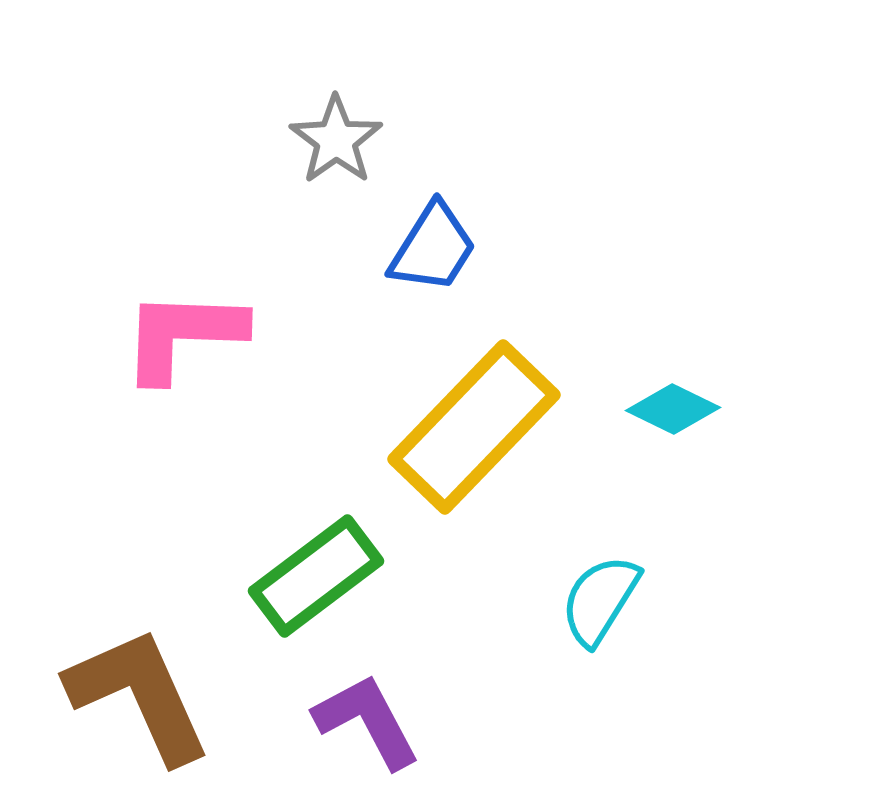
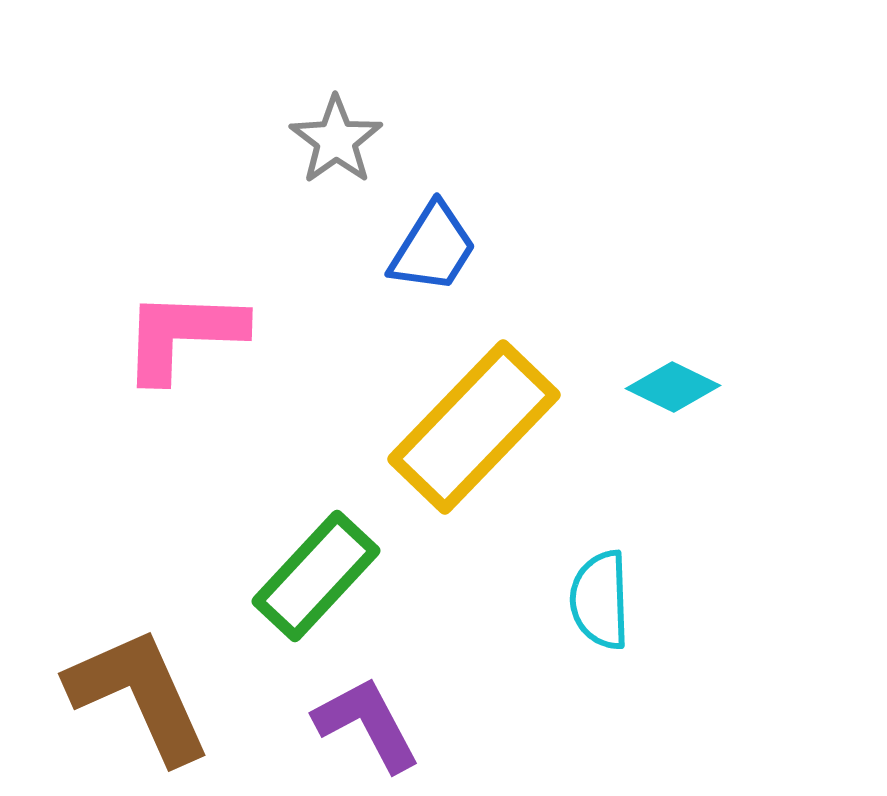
cyan diamond: moved 22 px up
green rectangle: rotated 10 degrees counterclockwise
cyan semicircle: rotated 34 degrees counterclockwise
purple L-shape: moved 3 px down
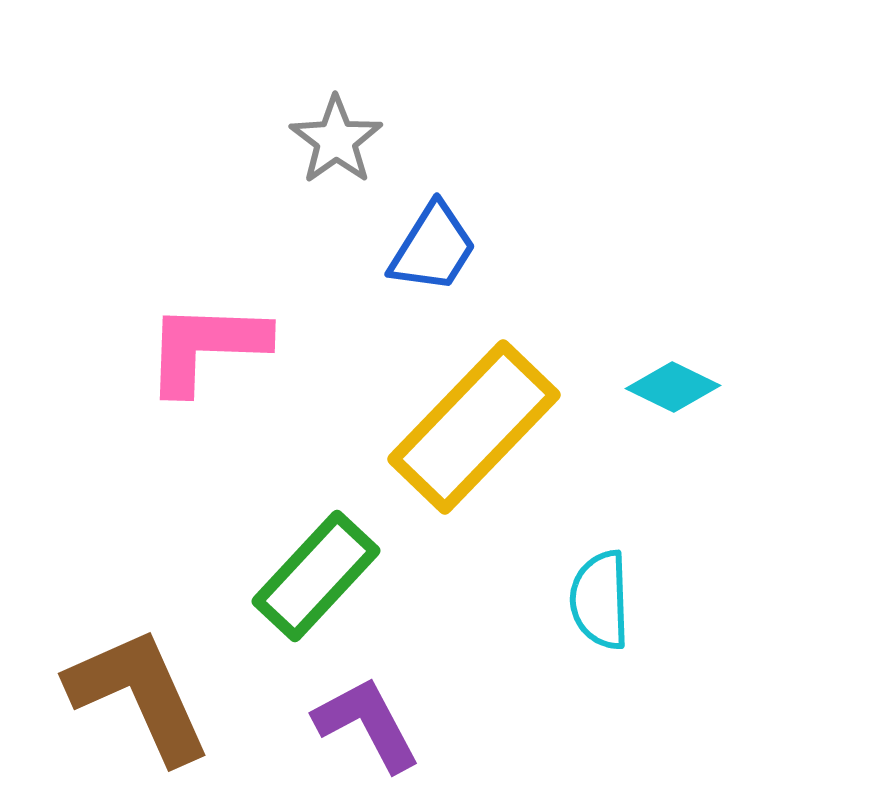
pink L-shape: moved 23 px right, 12 px down
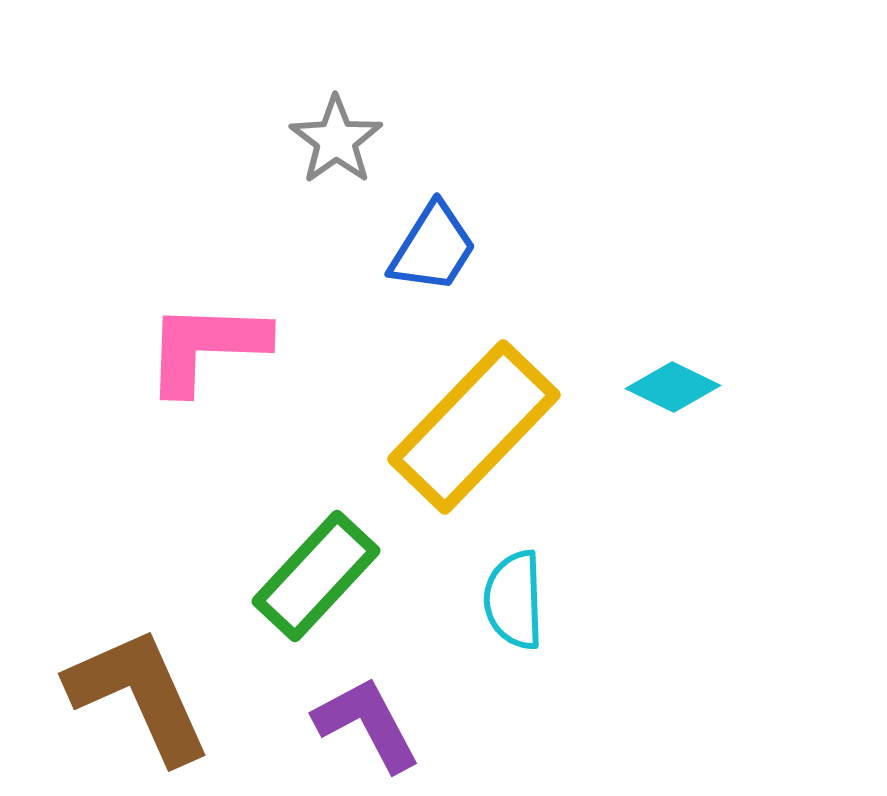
cyan semicircle: moved 86 px left
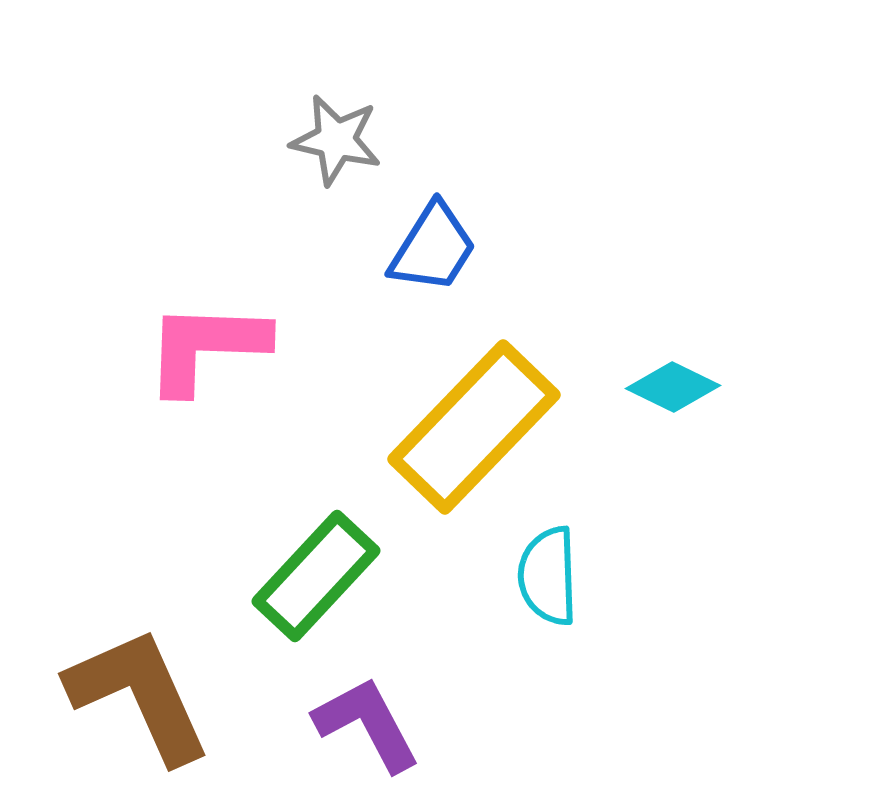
gray star: rotated 24 degrees counterclockwise
cyan semicircle: moved 34 px right, 24 px up
